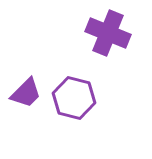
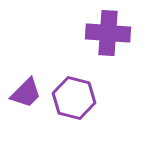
purple cross: rotated 18 degrees counterclockwise
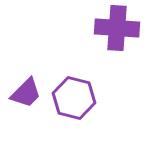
purple cross: moved 9 px right, 5 px up
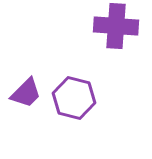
purple cross: moved 1 px left, 2 px up
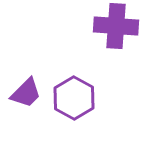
purple hexagon: rotated 15 degrees clockwise
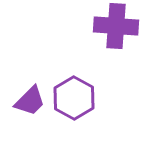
purple trapezoid: moved 4 px right, 8 px down
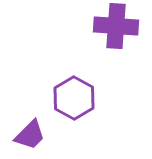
purple trapezoid: moved 34 px down
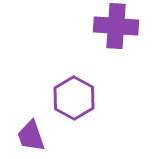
purple trapezoid: moved 1 px right, 1 px down; rotated 116 degrees clockwise
